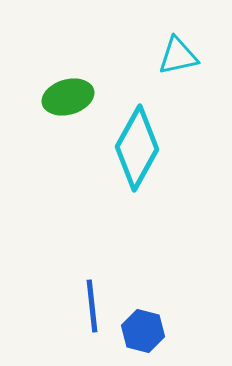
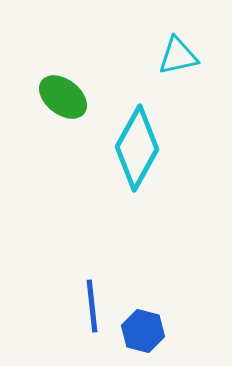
green ellipse: moved 5 px left; rotated 54 degrees clockwise
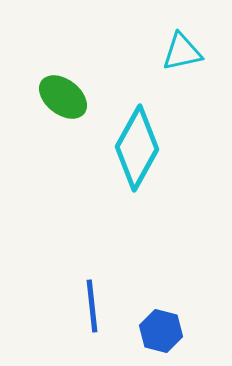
cyan triangle: moved 4 px right, 4 px up
blue hexagon: moved 18 px right
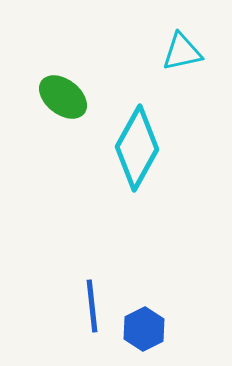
blue hexagon: moved 17 px left, 2 px up; rotated 18 degrees clockwise
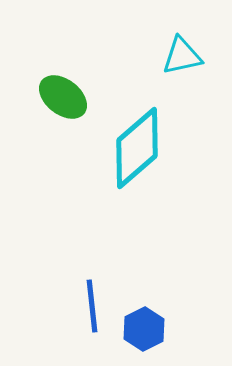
cyan triangle: moved 4 px down
cyan diamond: rotated 20 degrees clockwise
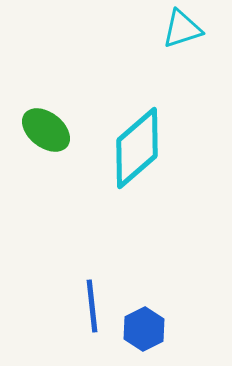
cyan triangle: moved 27 px up; rotated 6 degrees counterclockwise
green ellipse: moved 17 px left, 33 px down
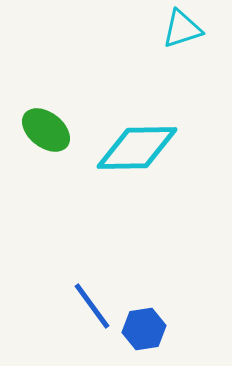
cyan diamond: rotated 40 degrees clockwise
blue line: rotated 30 degrees counterclockwise
blue hexagon: rotated 18 degrees clockwise
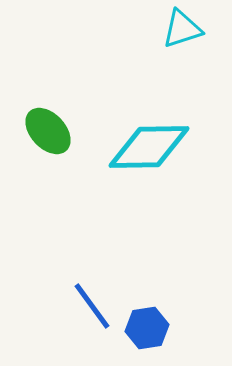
green ellipse: moved 2 px right, 1 px down; rotated 9 degrees clockwise
cyan diamond: moved 12 px right, 1 px up
blue hexagon: moved 3 px right, 1 px up
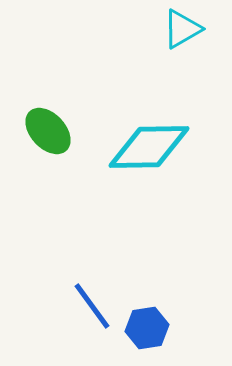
cyan triangle: rotated 12 degrees counterclockwise
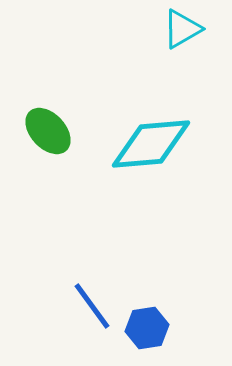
cyan diamond: moved 2 px right, 3 px up; rotated 4 degrees counterclockwise
